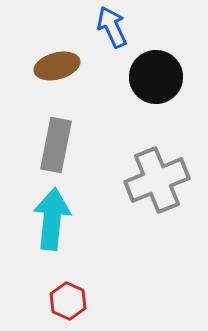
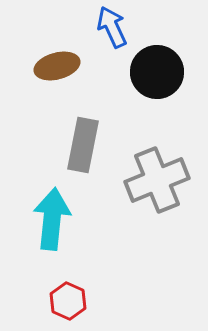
black circle: moved 1 px right, 5 px up
gray rectangle: moved 27 px right
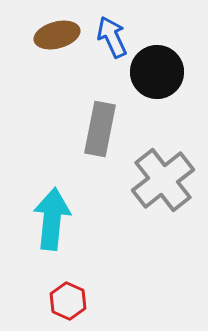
blue arrow: moved 10 px down
brown ellipse: moved 31 px up
gray rectangle: moved 17 px right, 16 px up
gray cross: moved 6 px right; rotated 16 degrees counterclockwise
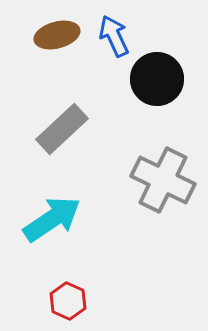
blue arrow: moved 2 px right, 1 px up
black circle: moved 7 px down
gray rectangle: moved 38 px left; rotated 36 degrees clockwise
gray cross: rotated 26 degrees counterclockwise
cyan arrow: rotated 50 degrees clockwise
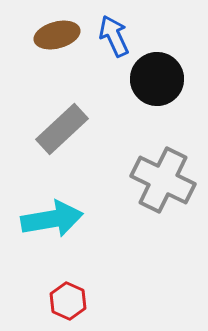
cyan arrow: rotated 24 degrees clockwise
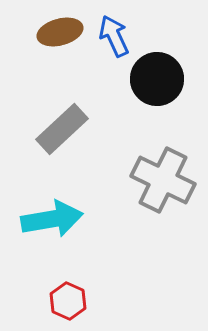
brown ellipse: moved 3 px right, 3 px up
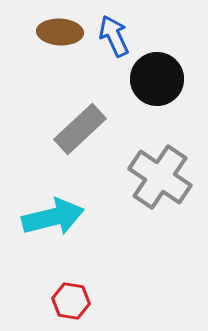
brown ellipse: rotated 18 degrees clockwise
gray rectangle: moved 18 px right
gray cross: moved 3 px left, 3 px up; rotated 8 degrees clockwise
cyan arrow: moved 1 px right, 2 px up; rotated 4 degrees counterclockwise
red hexagon: moved 3 px right; rotated 15 degrees counterclockwise
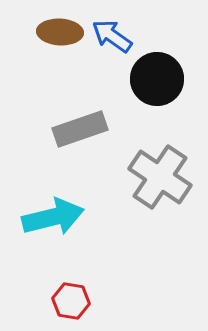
blue arrow: moved 2 px left; rotated 30 degrees counterclockwise
gray rectangle: rotated 24 degrees clockwise
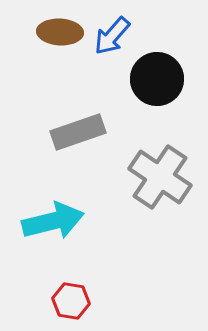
blue arrow: rotated 84 degrees counterclockwise
gray rectangle: moved 2 px left, 3 px down
cyan arrow: moved 4 px down
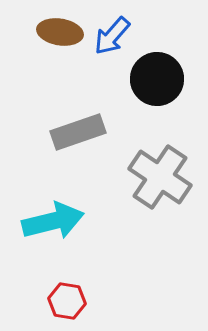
brown ellipse: rotated 6 degrees clockwise
red hexagon: moved 4 px left
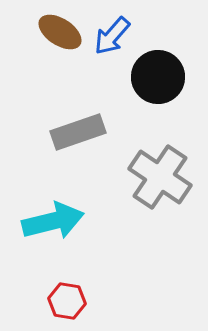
brown ellipse: rotated 24 degrees clockwise
black circle: moved 1 px right, 2 px up
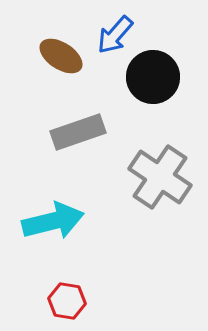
brown ellipse: moved 1 px right, 24 px down
blue arrow: moved 3 px right, 1 px up
black circle: moved 5 px left
